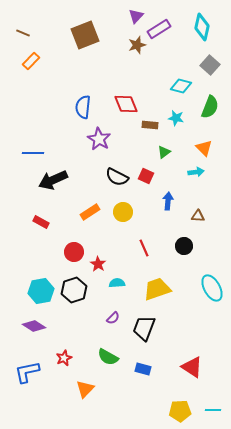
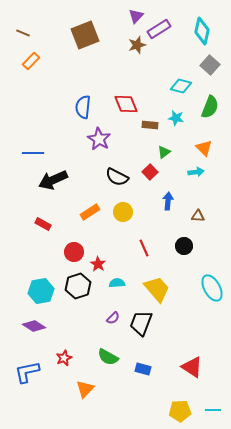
cyan diamond at (202, 27): moved 4 px down
red square at (146, 176): moved 4 px right, 4 px up; rotated 21 degrees clockwise
red rectangle at (41, 222): moved 2 px right, 2 px down
yellow trapezoid at (157, 289): rotated 68 degrees clockwise
black hexagon at (74, 290): moved 4 px right, 4 px up
black trapezoid at (144, 328): moved 3 px left, 5 px up
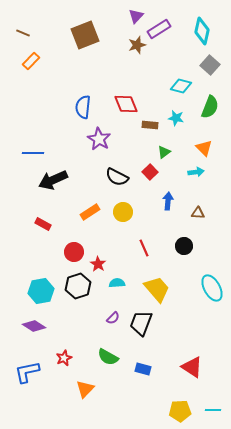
brown triangle at (198, 216): moved 3 px up
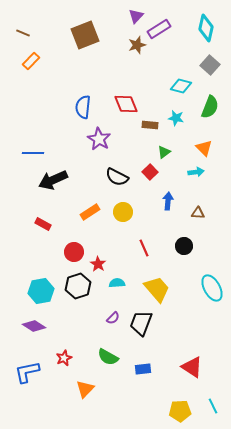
cyan diamond at (202, 31): moved 4 px right, 3 px up
blue rectangle at (143, 369): rotated 21 degrees counterclockwise
cyan line at (213, 410): moved 4 px up; rotated 63 degrees clockwise
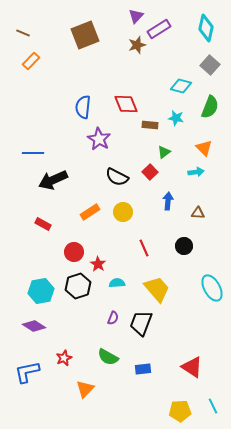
purple semicircle at (113, 318): rotated 24 degrees counterclockwise
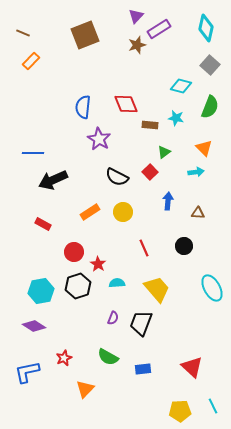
red triangle at (192, 367): rotated 10 degrees clockwise
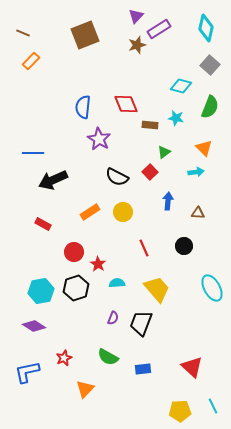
black hexagon at (78, 286): moved 2 px left, 2 px down
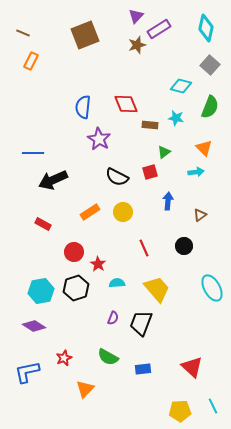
orange rectangle at (31, 61): rotated 18 degrees counterclockwise
red square at (150, 172): rotated 28 degrees clockwise
brown triangle at (198, 213): moved 2 px right, 2 px down; rotated 40 degrees counterclockwise
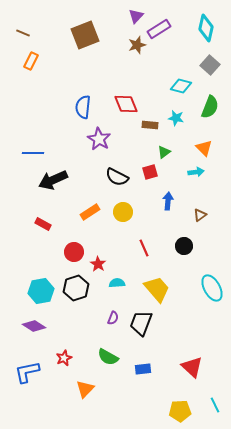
cyan line at (213, 406): moved 2 px right, 1 px up
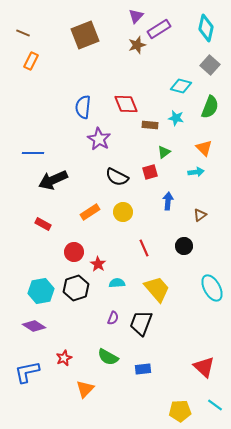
red triangle at (192, 367): moved 12 px right
cyan line at (215, 405): rotated 28 degrees counterclockwise
